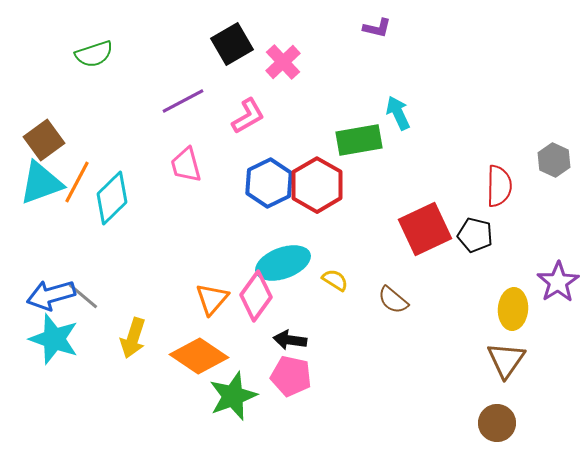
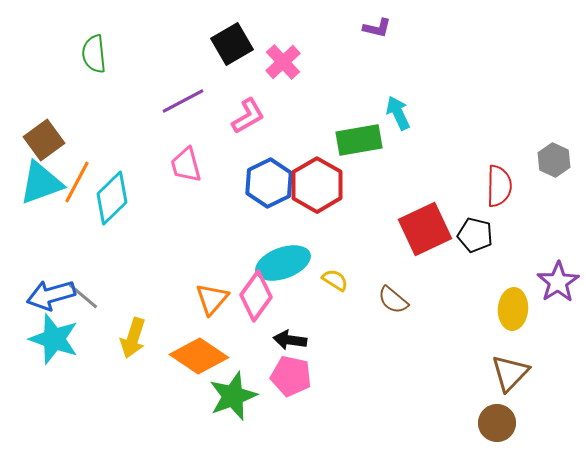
green semicircle: rotated 102 degrees clockwise
brown triangle: moved 4 px right, 13 px down; rotated 9 degrees clockwise
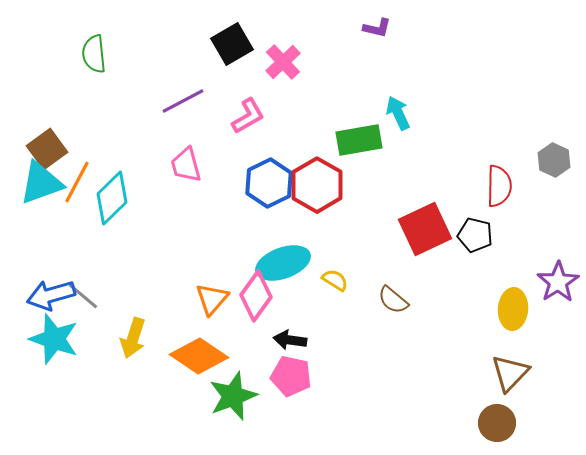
brown square: moved 3 px right, 9 px down
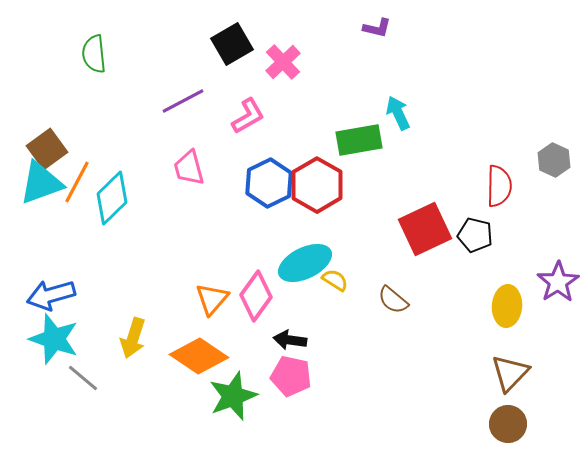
pink trapezoid: moved 3 px right, 3 px down
cyan ellipse: moved 22 px right; rotated 6 degrees counterclockwise
gray line: moved 82 px down
yellow ellipse: moved 6 px left, 3 px up
brown circle: moved 11 px right, 1 px down
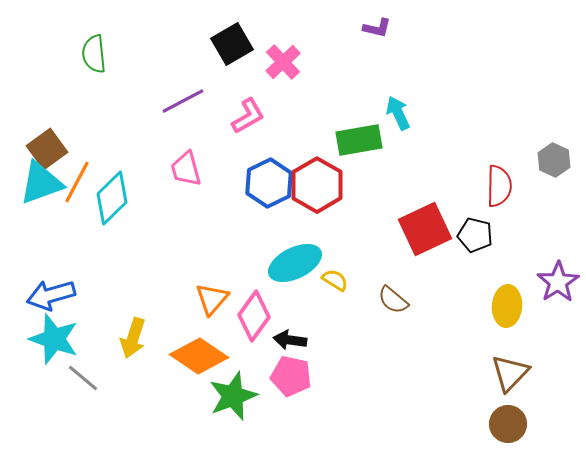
pink trapezoid: moved 3 px left, 1 px down
cyan ellipse: moved 10 px left
pink diamond: moved 2 px left, 20 px down
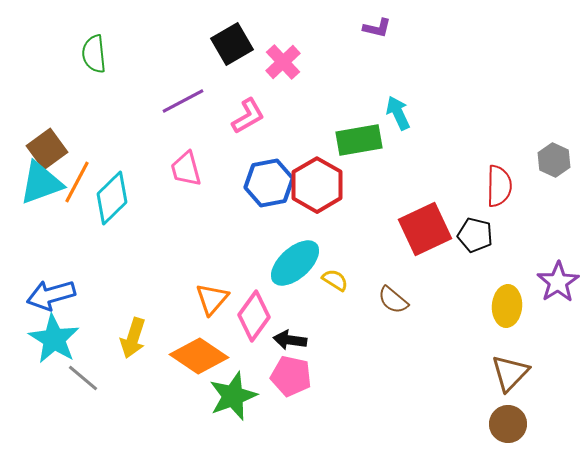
blue hexagon: rotated 15 degrees clockwise
cyan ellipse: rotated 16 degrees counterclockwise
cyan star: rotated 12 degrees clockwise
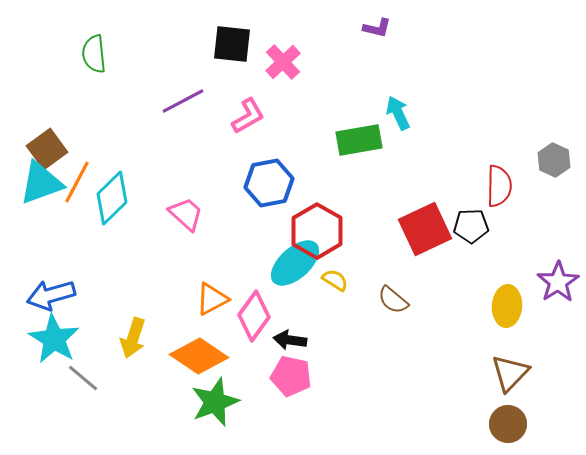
black square: rotated 36 degrees clockwise
pink trapezoid: moved 45 px down; rotated 147 degrees clockwise
red hexagon: moved 46 px down
black pentagon: moved 4 px left, 9 px up; rotated 16 degrees counterclockwise
orange triangle: rotated 21 degrees clockwise
green star: moved 18 px left, 6 px down
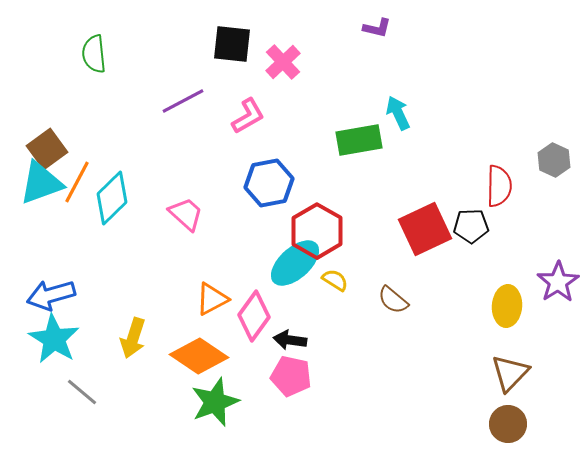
gray line: moved 1 px left, 14 px down
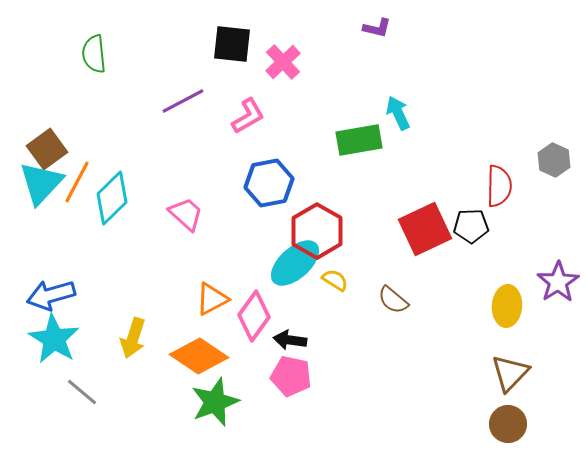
cyan triangle: rotated 27 degrees counterclockwise
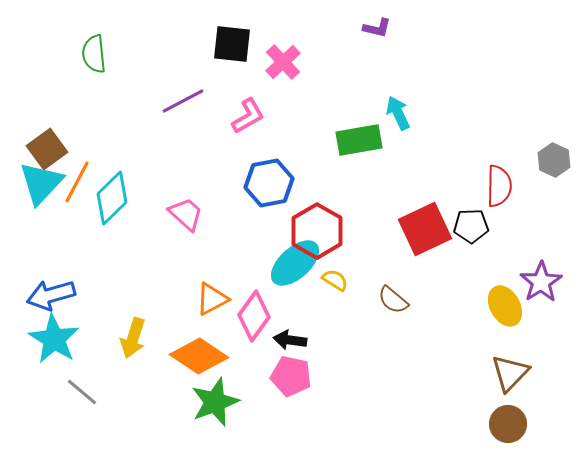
purple star: moved 17 px left
yellow ellipse: moved 2 px left; rotated 33 degrees counterclockwise
